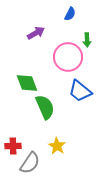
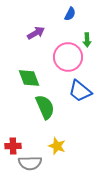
green diamond: moved 2 px right, 5 px up
yellow star: rotated 12 degrees counterclockwise
gray semicircle: rotated 55 degrees clockwise
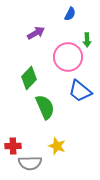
green diamond: rotated 65 degrees clockwise
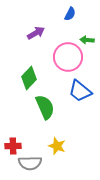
green arrow: rotated 96 degrees clockwise
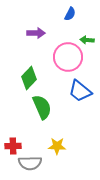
purple arrow: rotated 30 degrees clockwise
green semicircle: moved 3 px left
yellow star: rotated 18 degrees counterclockwise
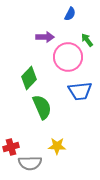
purple arrow: moved 9 px right, 4 px down
green arrow: rotated 48 degrees clockwise
blue trapezoid: rotated 45 degrees counterclockwise
red cross: moved 2 px left, 1 px down; rotated 14 degrees counterclockwise
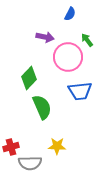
purple arrow: rotated 12 degrees clockwise
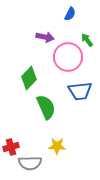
green semicircle: moved 4 px right
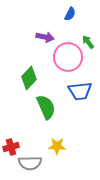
green arrow: moved 1 px right, 2 px down
